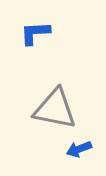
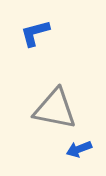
blue L-shape: rotated 12 degrees counterclockwise
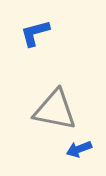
gray triangle: moved 1 px down
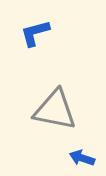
blue arrow: moved 3 px right, 9 px down; rotated 40 degrees clockwise
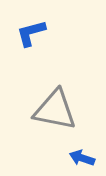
blue L-shape: moved 4 px left
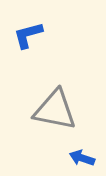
blue L-shape: moved 3 px left, 2 px down
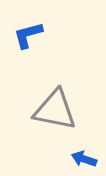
blue arrow: moved 2 px right, 1 px down
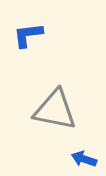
blue L-shape: rotated 8 degrees clockwise
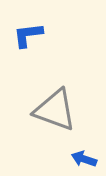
gray triangle: rotated 9 degrees clockwise
